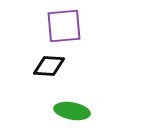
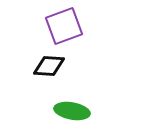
purple square: rotated 15 degrees counterclockwise
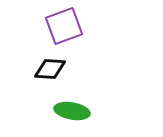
black diamond: moved 1 px right, 3 px down
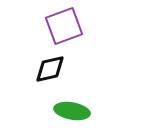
black diamond: rotated 16 degrees counterclockwise
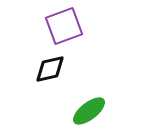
green ellipse: moved 17 px right; rotated 48 degrees counterclockwise
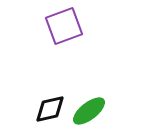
black diamond: moved 40 px down
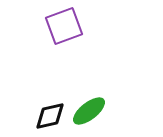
black diamond: moved 7 px down
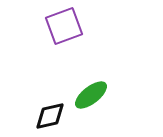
green ellipse: moved 2 px right, 16 px up
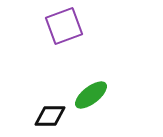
black diamond: rotated 12 degrees clockwise
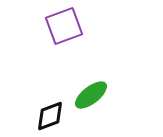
black diamond: rotated 20 degrees counterclockwise
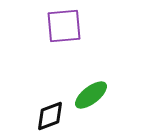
purple square: rotated 15 degrees clockwise
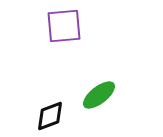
green ellipse: moved 8 px right
